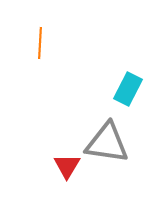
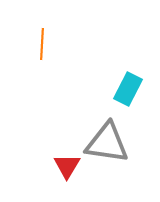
orange line: moved 2 px right, 1 px down
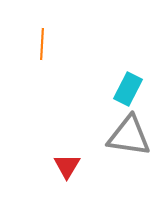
gray triangle: moved 22 px right, 7 px up
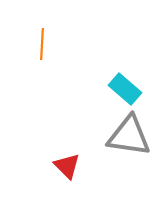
cyan rectangle: moved 3 px left; rotated 76 degrees counterclockwise
red triangle: rotated 16 degrees counterclockwise
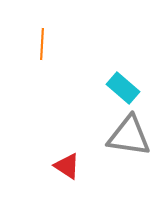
cyan rectangle: moved 2 px left, 1 px up
red triangle: rotated 12 degrees counterclockwise
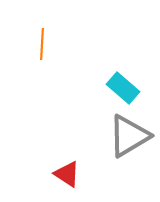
gray triangle: rotated 39 degrees counterclockwise
red triangle: moved 8 px down
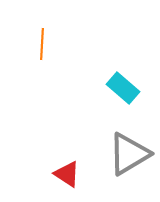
gray triangle: moved 18 px down
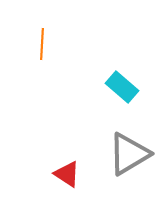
cyan rectangle: moved 1 px left, 1 px up
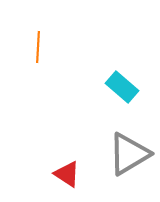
orange line: moved 4 px left, 3 px down
